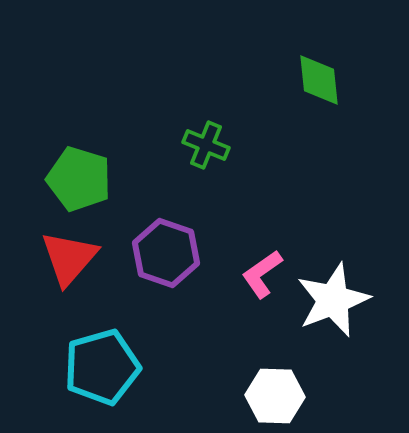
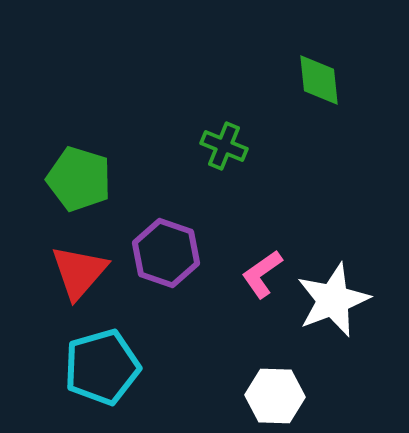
green cross: moved 18 px right, 1 px down
red triangle: moved 10 px right, 14 px down
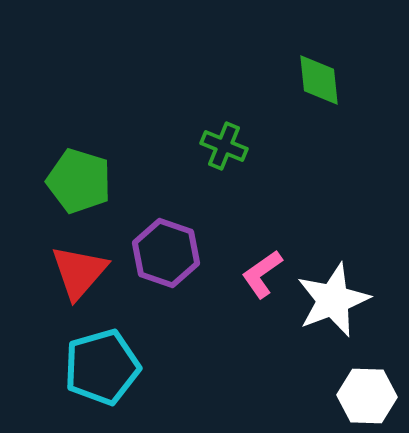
green pentagon: moved 2 px down
white hexagon: moved 92 px right
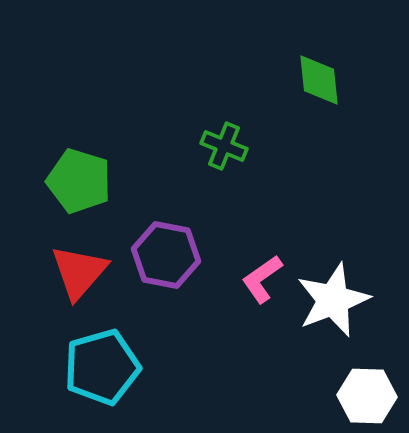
purple hexagon: moved 2 px down; rotated 8 degrees counterclockwise
pink L-shape: moved 5 px down
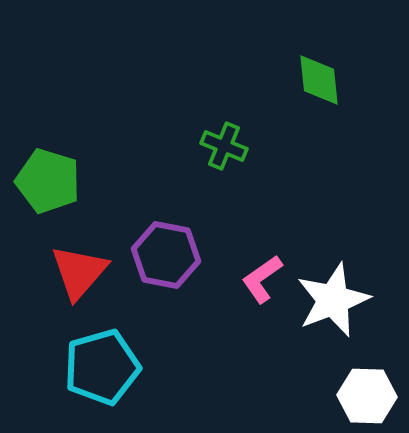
green pentagon: moved 31 px left
